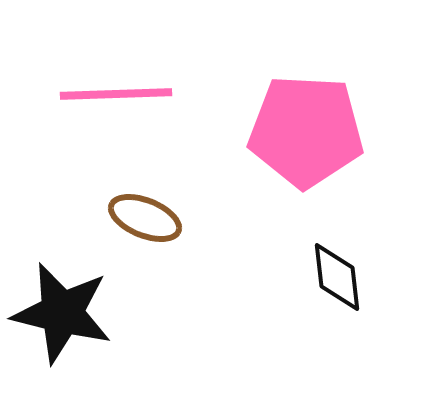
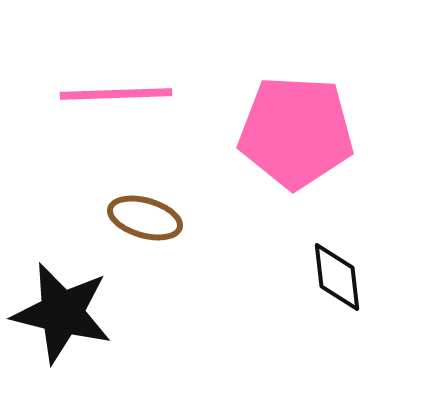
pink pentagon: moved 10 px left, 1 px down
brown ellipse: rotated 6 degrees counterclockwise
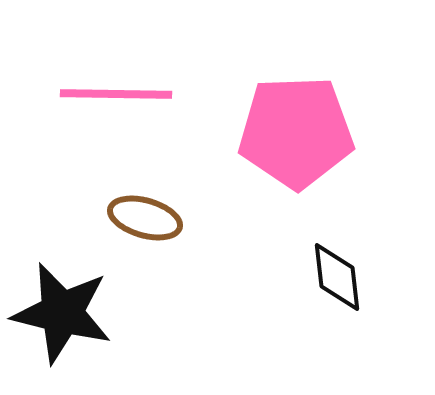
pink line: rotated 3 degrees clockwise
pink pentagon: rotated 5 degrees counterclockwise
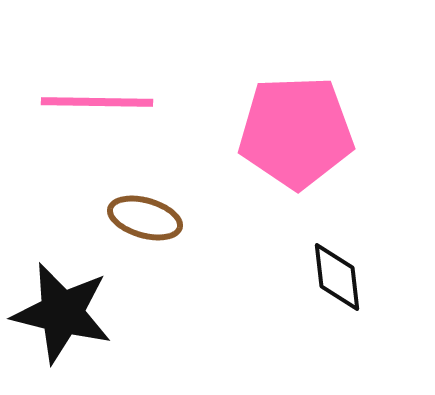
pink line: moved 19 px left, 8 px down
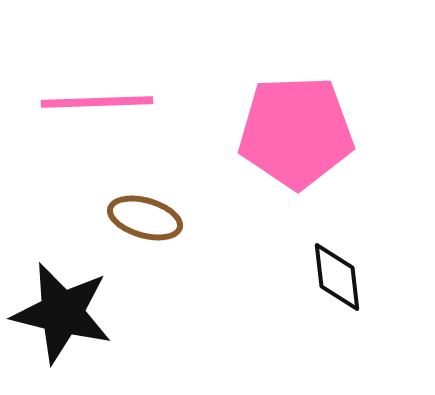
pink line: rotated 3 degrees counterclockwise
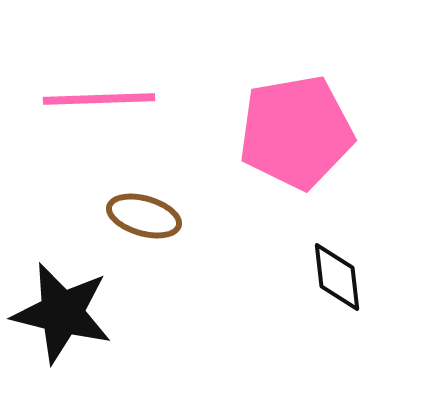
pink line: moved 2 px right, 3 px up
pink pentagon: rotated 8 degrees counterclockwise
brown ellipse: moved 1 px left, 2 px up
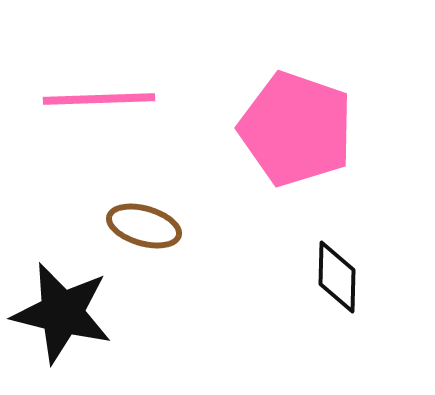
pink pentagon: moved 3 px up; rotated 29 degrees clockwise
brown ellipse: moved 10 px down
black diamond: rotated 8 degrees clockwise
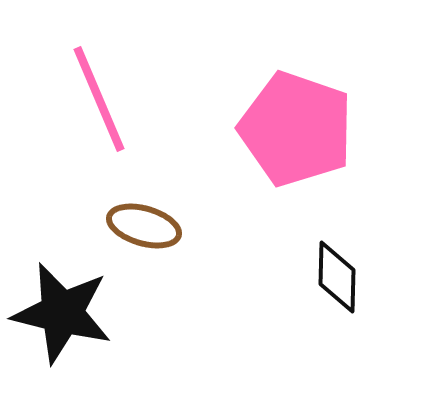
pink line: rotated 69 degrees clockwise
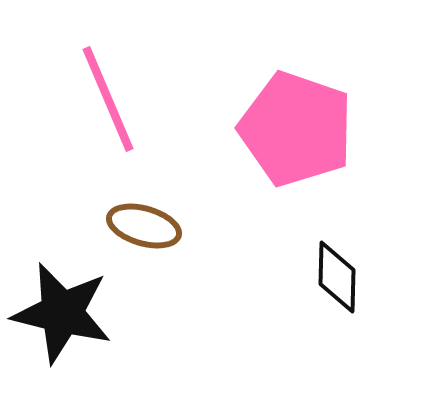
pink line: moved 9 px right
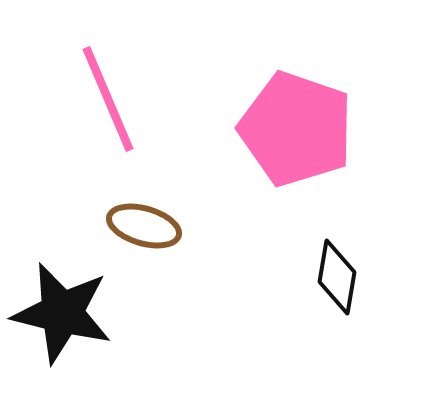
black diamond: rotated 8 degrees clockwise
